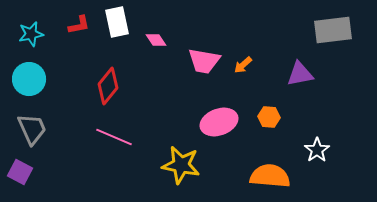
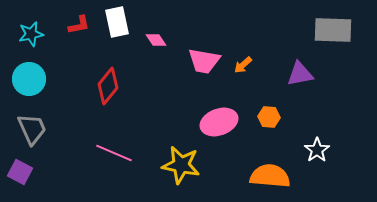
gray rectangle: rotated 9 degrees clockwise
pink line: moved 16 px down
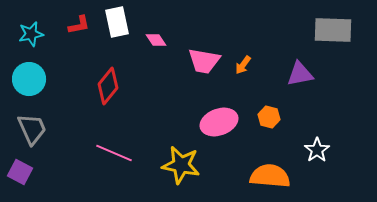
orange arrow: rotated 12 degrees counterclockwise
orange hexagon: rotated 10 degrees clockwise
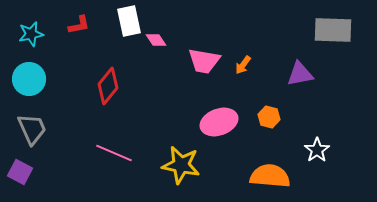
white rectangle: moved 12 px right, 1 px up
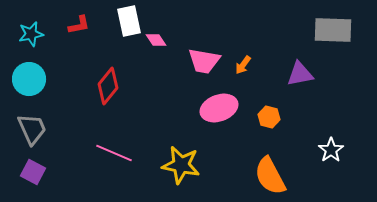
pink ellipse: moved 14 px up
white star: moved 14 px right
purple square: moved 13 px right
orange semicircle: rotated 123 degrees counterclockwise
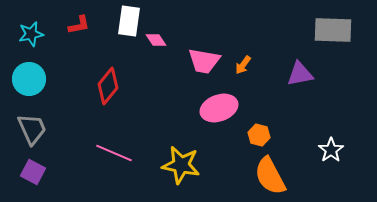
white rectangle: rotated 20 degrees clockwise
orange hexagon: moved 10 px left, 18 px down
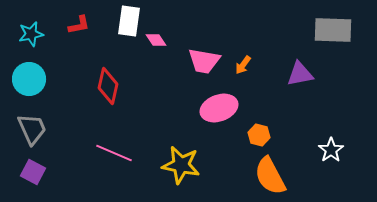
red diamond: rotated 27 degrees counterclockwise
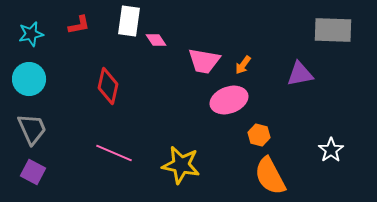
pink ellipse: moved 10 px right, 8 px up
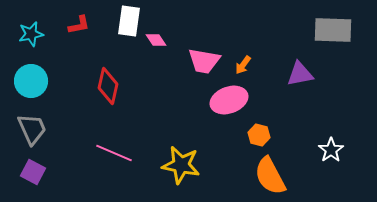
cyan circle: moved 2 px right, 2 px down
